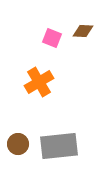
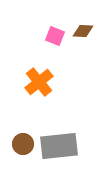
pink square: moved 3 px right, 2 px up
orange cross: rotated 8 degrees counterclockwise
brown circle: moved 5 px right
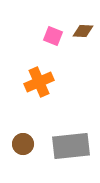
pink square: moved 2 px left
orange cross: rotated 16 degrees clockwise
gray rectangle: moved 12 px right
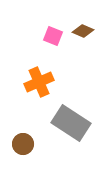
brown diamond: rotated 20 degrees clockwise
gray rectangle: moved 23 px up; rotated 39 degrees clockwise
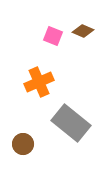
gray rectangle: rotated 6 degrees clockwise
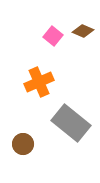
pink square: rotated 18 degrees clockwise
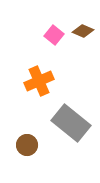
pink square: moved 1 px right, 1 px up
orange cross: moved 1 px up
brown circle: moved 4 px right, 1 px down
